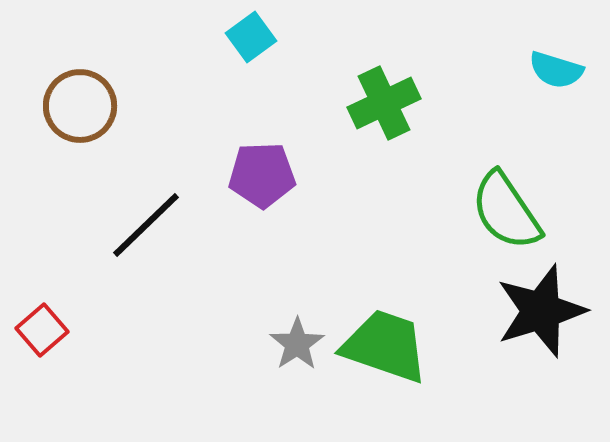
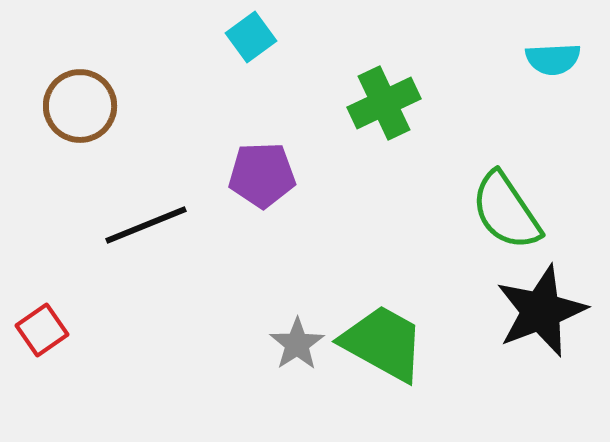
cyan semicircle: moved 3 px left, 11 px up; rotated 20 degrees counterclockwise
black line: rotated 22 degrees clockwise
black star: rotated 4 degrees counterclockwise
red square: rotated 6 degrees clockwise
green trapezoid: moved 2 px left, 3 px up; rotated 10 degrees clockwise
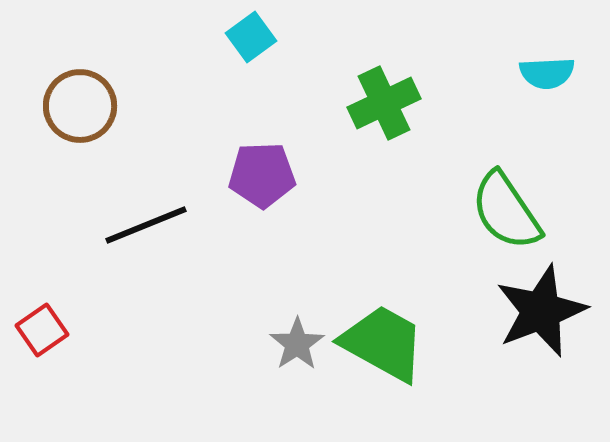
cyan semicircle: moved 6 px left, 14 px down
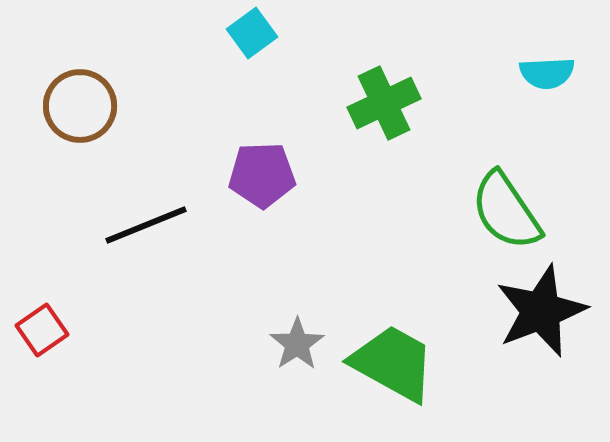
cyan square: moved 1 px right, 4 px up
green trapezoid: moved 10 px right, 20 px down
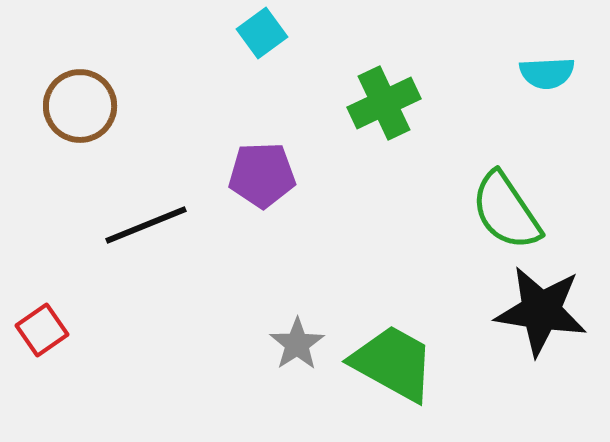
cyan square: moved 10 px right
black star: rotated 30 degrees clockwise
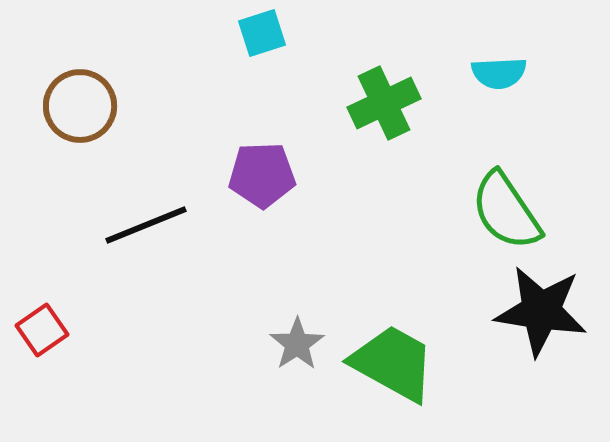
cyan square: rotated 18 degrees clockwise
cyan semicircle: moved 48 px left
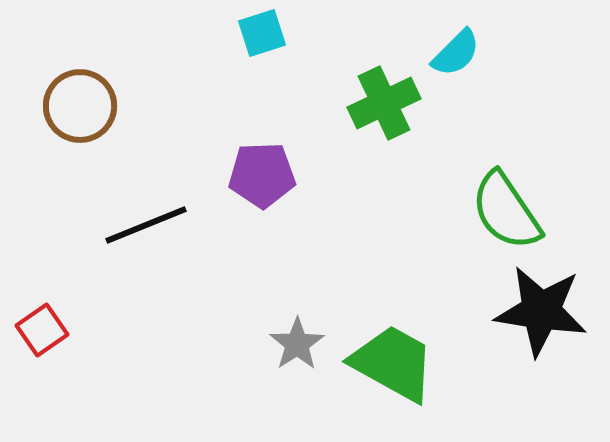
cyan semicircle: moved 43 px left, 20 px up; rotated 42 degrees counterclockwise
